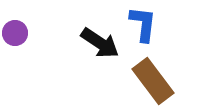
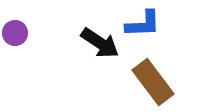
blue L-shape: rotated 81 degrees clockwise
brown rectangle: moved 1 px down
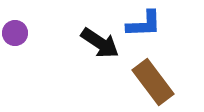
blue L-shape: moved 1 px right
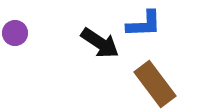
brown rectangle: moved 2 px right, 2 px down
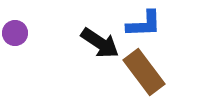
brown rectangle: moved 11 px left, 12 px up
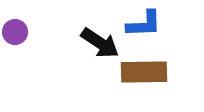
purple circle: moved 1 px up
brown rectangle: rotated 54 degrees counterclockwise
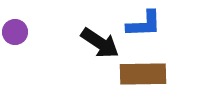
brown rectangle: moved 1 px left, 2 px down
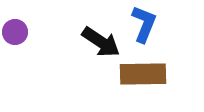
blue L-shape: rotated 66 degrees counterclockwise
black arrow: moved 1 px right, 1 px up
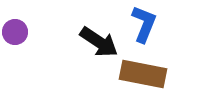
black arrow: moved 2 px left
brown rectangle: rotated 12 degrees clockwise
